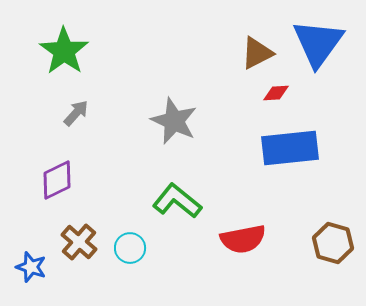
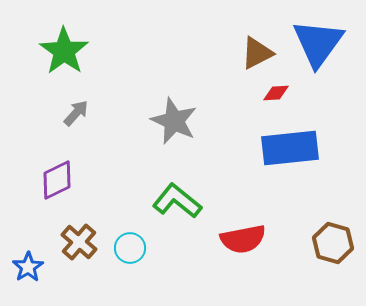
blue star: moved 3 px left; rotated 20 degrees clockwise
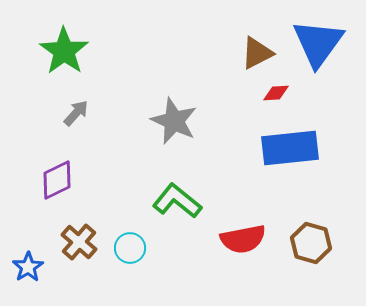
brown hexagon: moved 22 px left
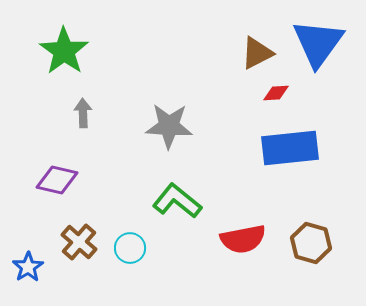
gray arrow: moved 7 px right; rotated 44 degrees counterclockwise
gray star: moved 5 px left, 5 px down; rotated 21 degrees counterclockwise
purple diamond: rotated 39 degrees clockwise
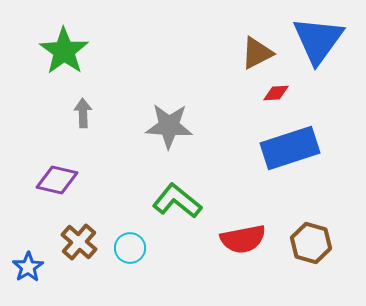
blue triangle: moved 3 px up
blue rectangle: rotated 12 degrees counterclockwise
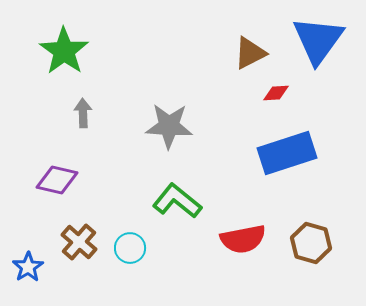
brown triangle: moved 7 px left
blue rectangle: moved 3 px left, 5 px down
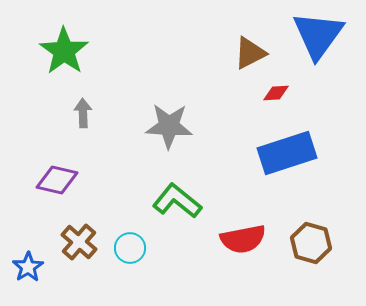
blue triangle: moved 5 px up
